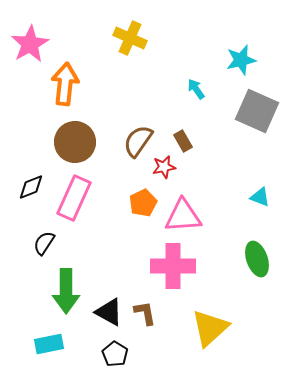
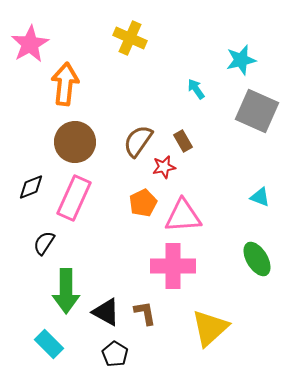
green ellipse: rotated 12 degrees counterclockwise
black triangle: moved 3 px left
cyan rectangle: rotated 56 degrees clockwise
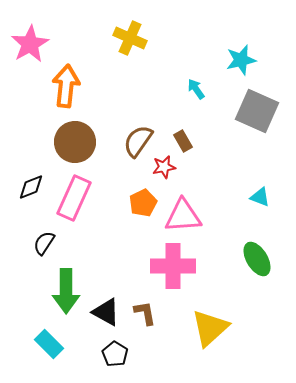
orange arrow: moved 1 px right, 2 px down
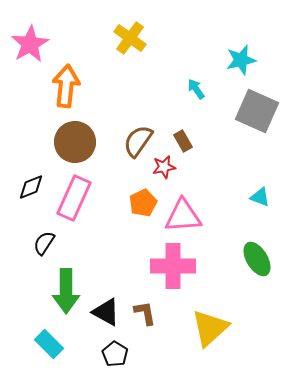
yellow cross: rotated 12 degrees clockwise
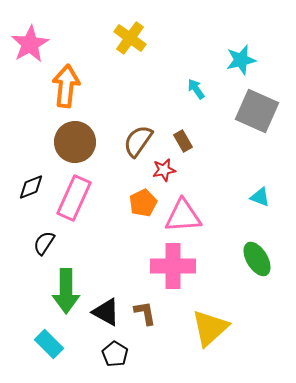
red star: moved 3 px down
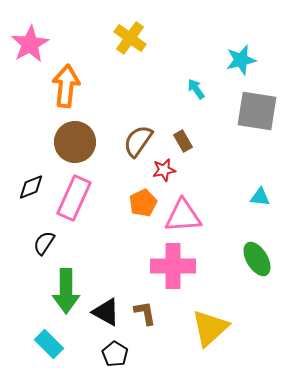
gray square: rotated 15 degrees counterclockwise
cyan triangle: rotated 15 degrees counterclockwise
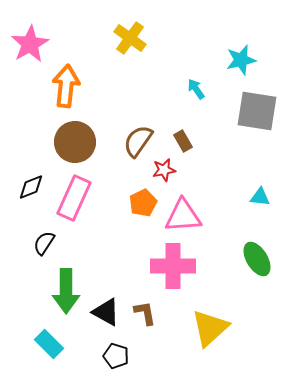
black pentagon: moved 1 px right, 2 px down; rotated 15 degrees counterclockwise
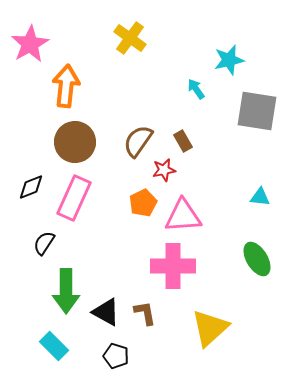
cyan star: moved 12 px left
cyan rectangle: moved 5 px right, 2 px down
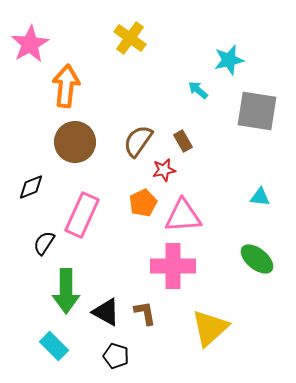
cyan arrow: moved 2 px right, 1 px down; rotated 15 degrees counterclockwise
pink rectangle: moved 8 px right, 17 px down
green ellipse: rotated 20 degrees counterclockwise
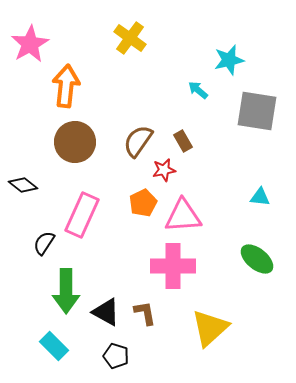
black diamond: moved 8 px left, 2 px up; rotated 60 degrees clockwise
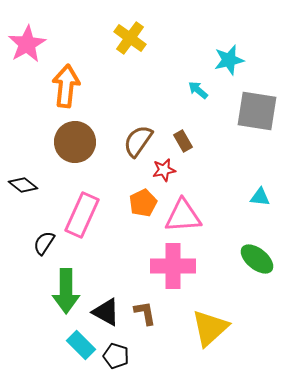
pink star: moved 3 px left
cyan rectangle: moved 27 px right, 1 px up
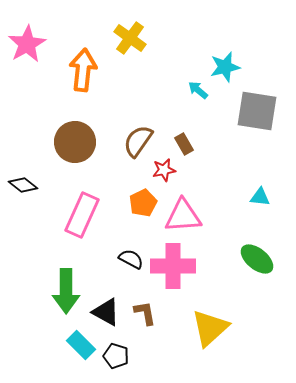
cyan star: moved 4 px left, 7 px down
orange arrow: moved 17 px right, 16 px up
brown rectangle: moved 1 px right, 3 px down
black semicircle: moved 87 px right, 16 px down; rotated 85 degrees clockwise
